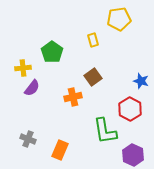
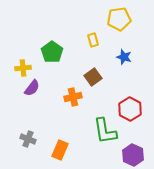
blue star: moved 17 px left, 24 px up
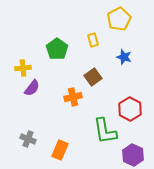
yellow pentagon: rotated 20 degrees counterclockwise
green pentagon: moved 5 px right, 3 px up
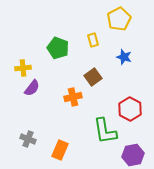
green pentagon: moved 1 px right, 1 px up; rotated 15 degrees counterclockwise
purple hexagon: rotated 25 degrees clockwise
